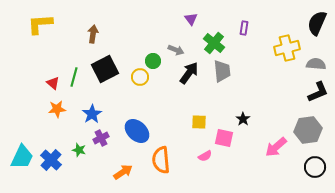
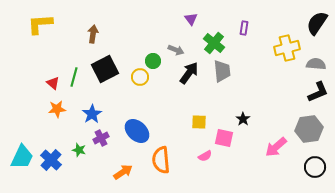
black semicircle: rotated 10 degrees clockwise
gray hexagon: moved 1 px right, 1 px up
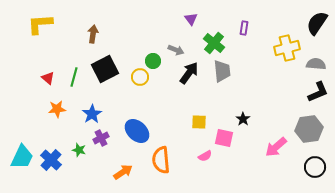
red triangle: moved 5 px left, 5 px up
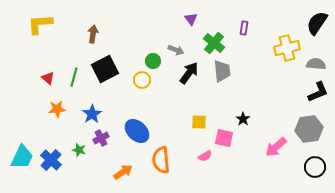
yellow circle: moved 2 px right, 3 px down
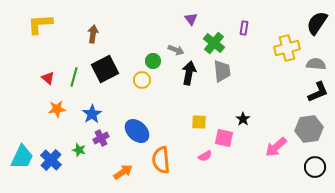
black arrow: rotated 25 degrees counterclockwise
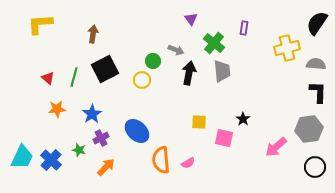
black L-shape: rotated 65 degrees counterclockwise
pink semicircle: moved 17 px left, 7 px down
orange arrow: moved 17 px left, 5 px up; rotated 12 degrees counterclockwise
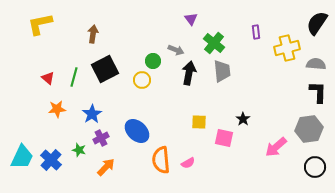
yellow L-shape: rotated 8 degrees counterclockwise
purple rectangle: moved 12 px right, 4 px down; rotated 16 degrees counterclockwise
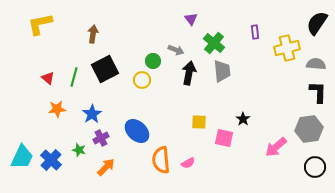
purple rectangle: moved 1 px left
